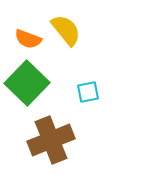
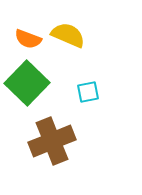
yellow semicircle: moved 2 px right, 5 px down; rotated 28 degrees counterclockwise
brown cross: moved 1 px right, 1 px down
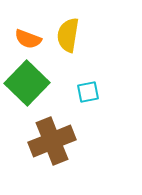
yellow semicircle: rotated 104 degrees counterclockwise
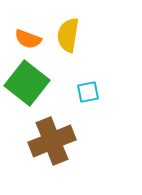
green square: rotated 6 degrees counterclockwise
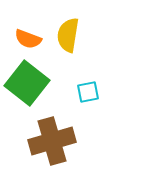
brown cross: rotated 6 degrees clockwise
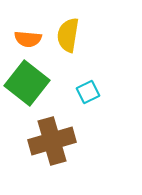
orange semicircle: rotated 16 degrees counterclockwise
cyan square: rotated 15 degrees counterclockwise
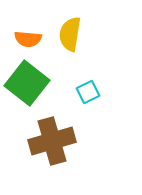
yellow semicircle: moved 2 px right, 1 px up
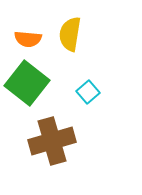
cyan square: rotated 15 degrees counterclockwise
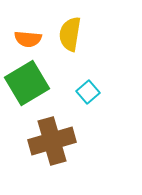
green square: rotated 21 degrees clockwise
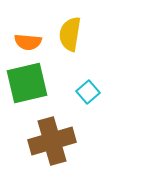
orange semicircle: moved 3 px down
green square: rotated 18 degrees clockwise
